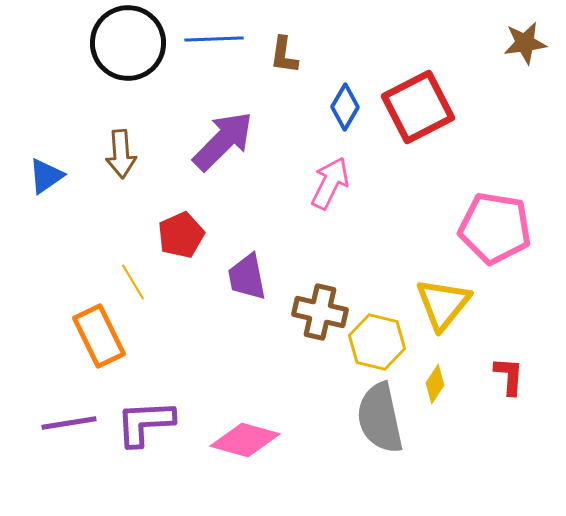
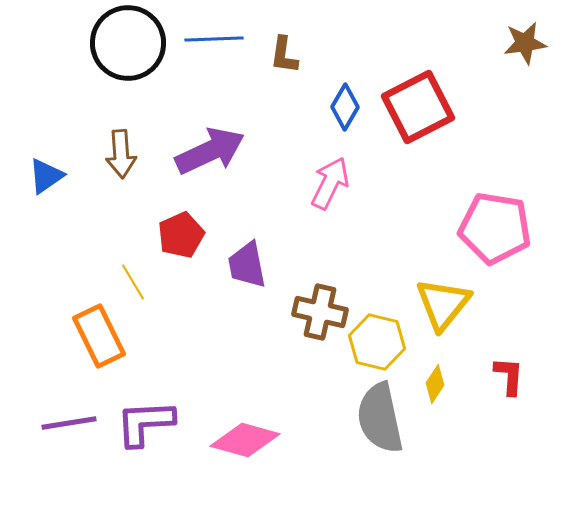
purple arrow: moved 13 px left, 10 px down; rotated 20 degrees clockwise
purple trapezoid: moved 12 px up
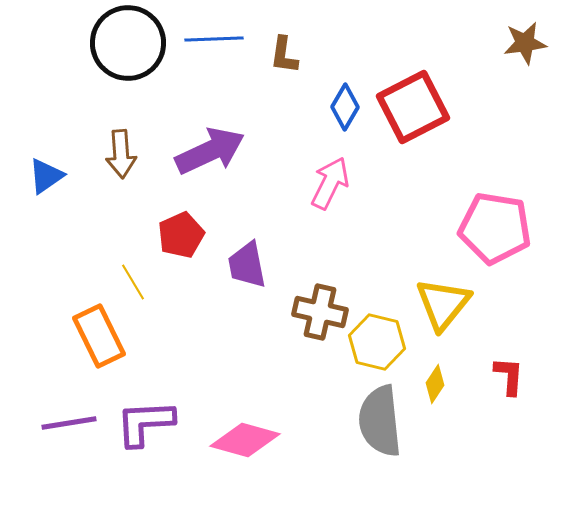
red square: moved 5 px left
gray semicircle: moved 3 px down; rotated 6 degrees clockwise
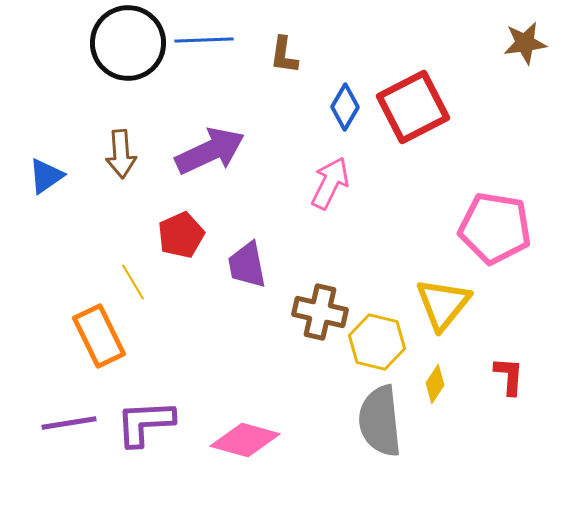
blue line: moved 10 px left, 1 px down
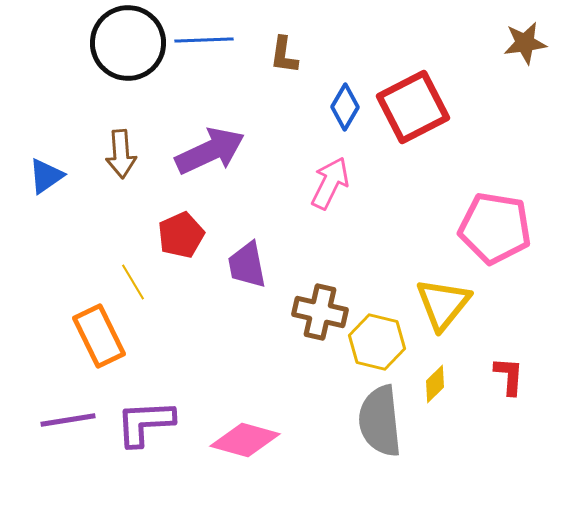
yellow diamond: rotated 12 degrees clockwise
purple line: moved 1 px left, 3 px up
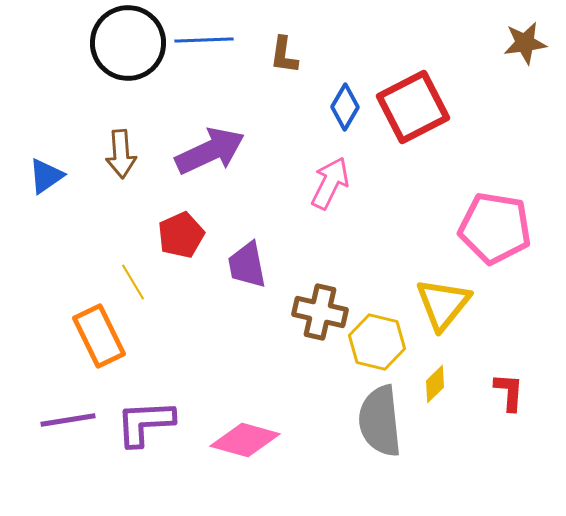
red L-shape: moved 16 px down
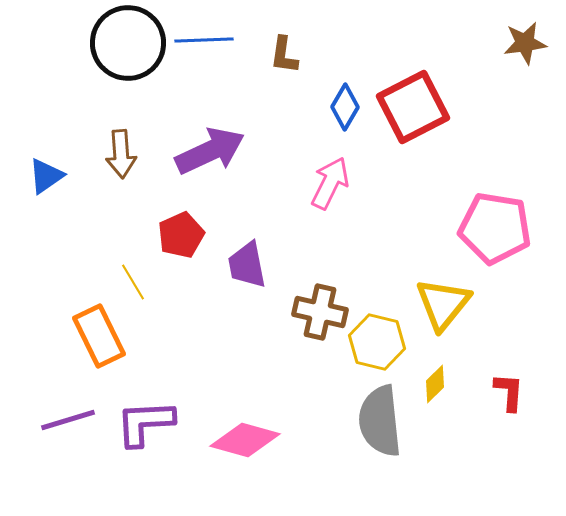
purple line: rotated 8 degrees counterclockwise
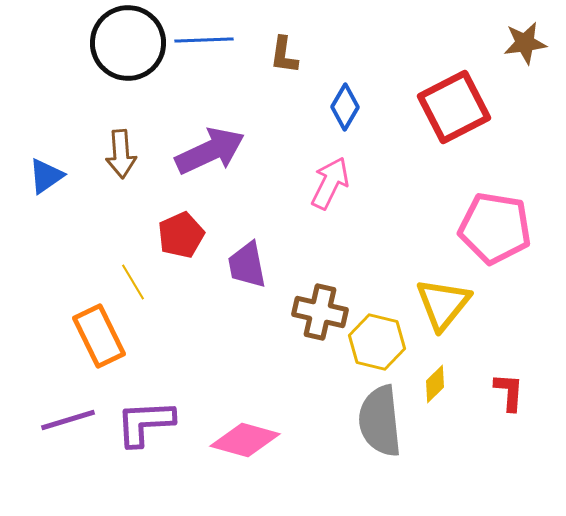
red square: moved 41 px right
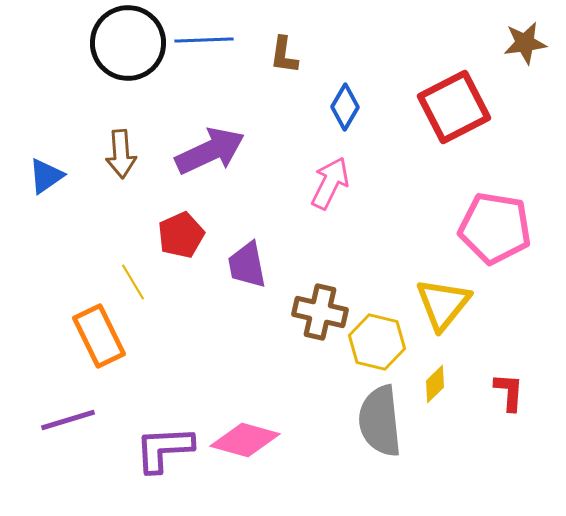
purple L-shape: moved 19 px right, 26 px down
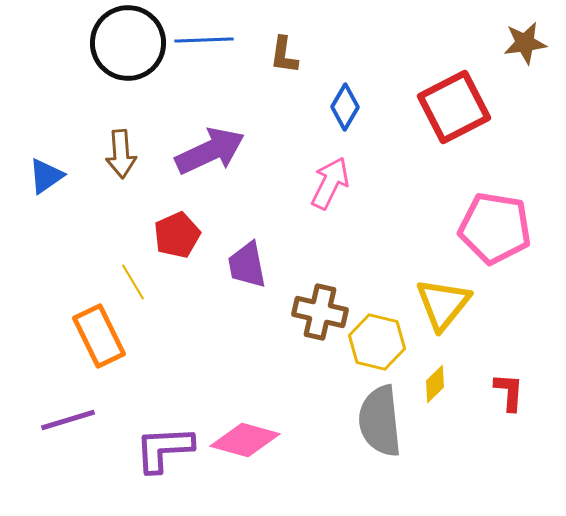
red pentagon: moved 4 px left
